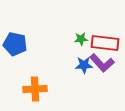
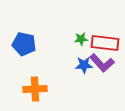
blue pentagon: moved 9 px right
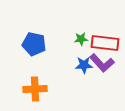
blue pentagon: moved 10 px right
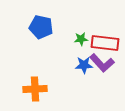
blue pentagon: moved 7 px right, 17 px up
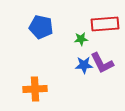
red rectangle: moved 19 px up; rotated 12 degrees counterclockwise
purple L-shape: rotated 15 degrees clockwise
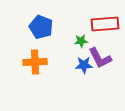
blue pentagon: rotated 10 degrees clockwise
green star: moved 2 px down
purple L-shape: moved 2 px left, 5 px up
orange cross: moved 27 px up
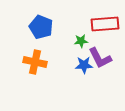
orange cross: rotated 15 degrees clockwise
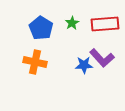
blue pentagon: moved 1 px down; rotated 10 degrees clockwise
green star: moved 9 px left, 18 px up; rotated 24 degrees counterclockwise
purple L-shape: moved 2 px right; rotated 15 degrees counterclockwise
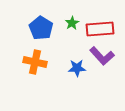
red rectangle: moved 5 px left, 5 px down
purple L-shape: moved 2 px up
blue star: moved 7 px left, 3 px down
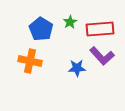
green star: moved 2 px left, 1 px up
blue pentagon: moved 1 px down
orange cross: moved 5 px left, 1 px up
